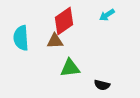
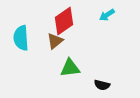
brown triangle: rotated 36 degrees counterclockwise
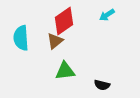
green triangle: moved 5 px left, 3 px down
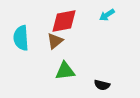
red diamond: rotated 24 degrees clockwise
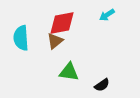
red diamond: moved 2 px left, 2 px down
green triangle: moved 4 px right, 1 px down; rotated 15 degrees clockwise
black semicircle: rotated 49 degrees counterclockwise
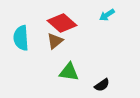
red diamond: rotated 52 degrees clockwise
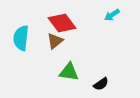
cyan arrow: moved 5 px right
red diamond: rotated 12 degrees clockwise
cyan semicircle: rotated 10 degrees clockwise
black semicircle: moved 1 px left, 1 px up
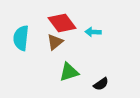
cyan arrow: moved 19 px left, 17 px down; rotated 35 degrees clockwise
brown triangle: moved 1 px down
green triangle: rotated 25 degrees counterclockwise
